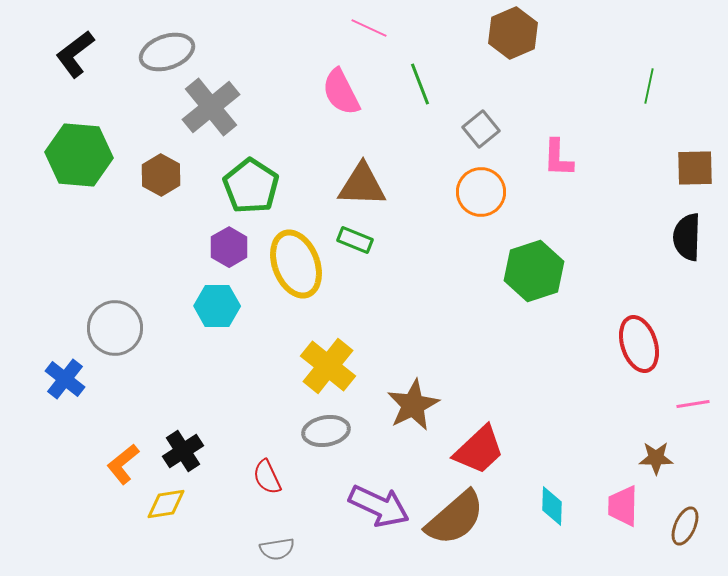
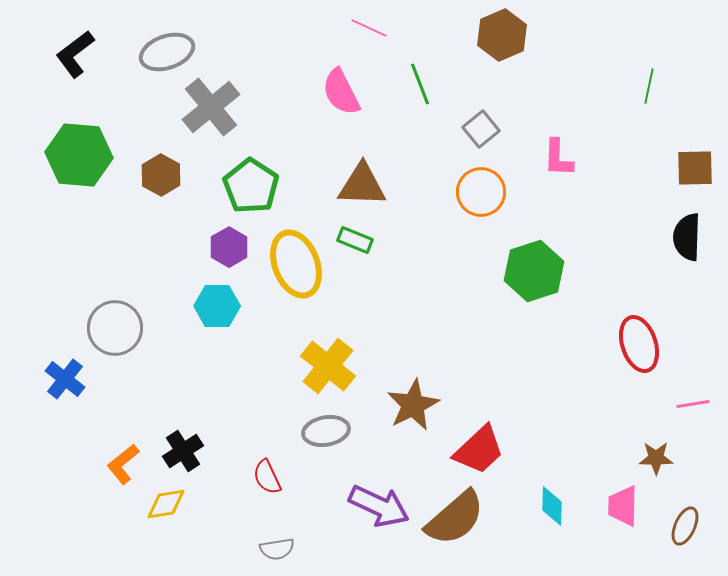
brown hexagon at (513, 33): moved 11 px left, 2 px down
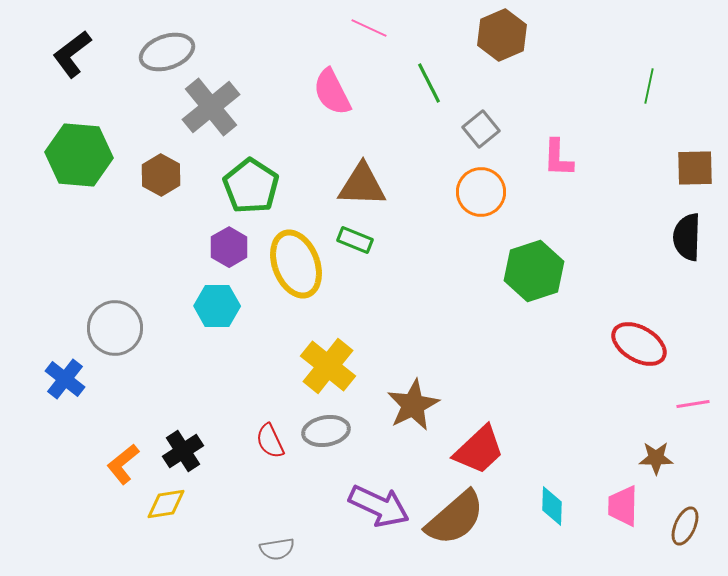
black L-shape at (75, 54): moved 3 px left
green line at (420, 84): moved 9 px right, 1 px up; rotated 6 degrees counterclockwise
pink semicircle at (341, 92): moved 9 px left
red ellipse at (639, 344): rotated 42 degrees counterclockwise
red semicircle at (267, 477): moved 3 px right, 36 px up
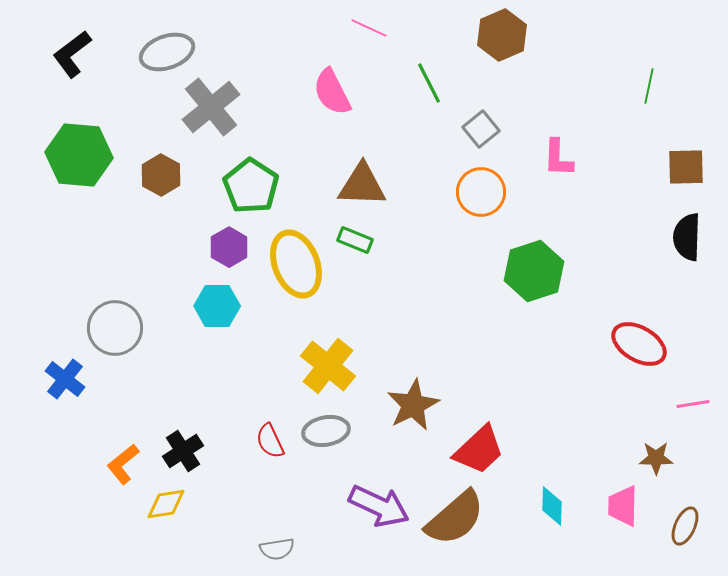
brown square at (695, 168): moved 9 px left, 1 px up
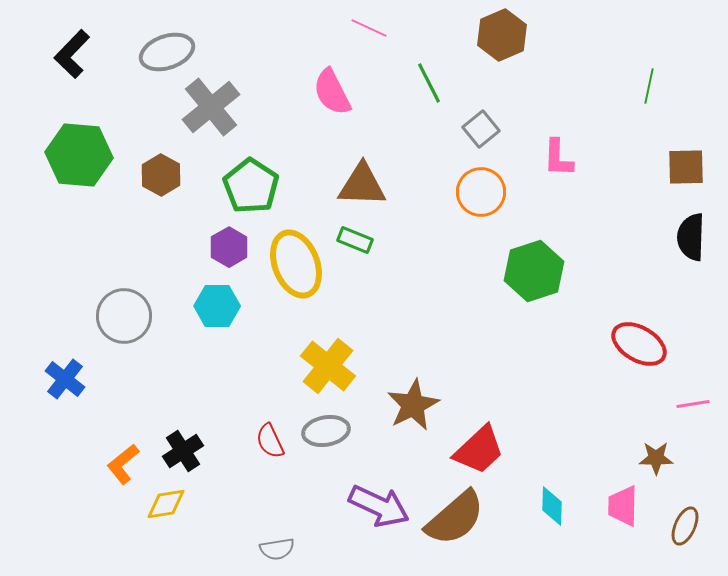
black L-shape at (72, 54): rotated 9 degrees counterclockwise
black semicircle at (687, 237): moved 4 px right
gray circle at (115, 328): moved 9 px right, 12 px up
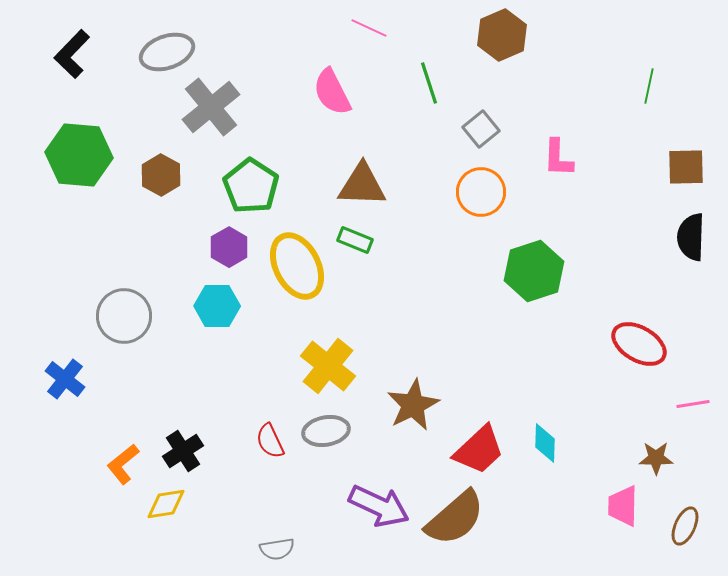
green line at (429, 83): rotated 9 degrees clockwise
yellow ellipse at (296, 264): moved 1 px right, 2 px down; rotated 6 degrees counterclockwise
cyan diamond at (552, 506): moved 7 px left, 63 px up
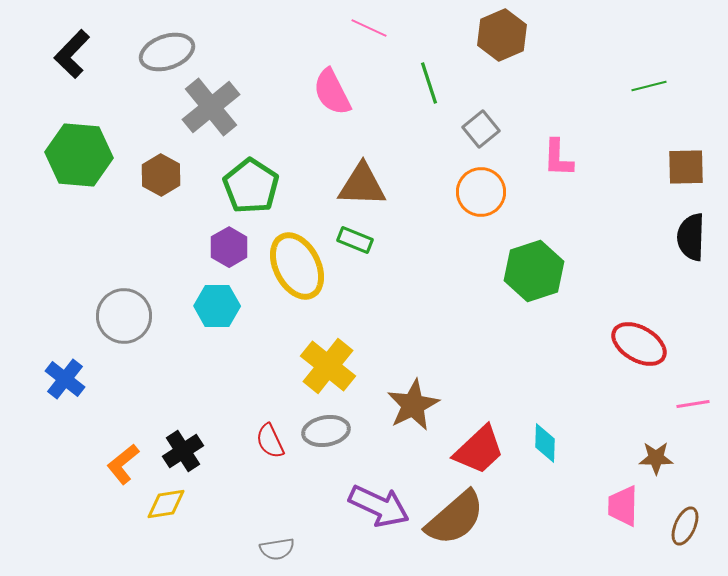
green line at (649, 86): rotated 64 degrees clockwise
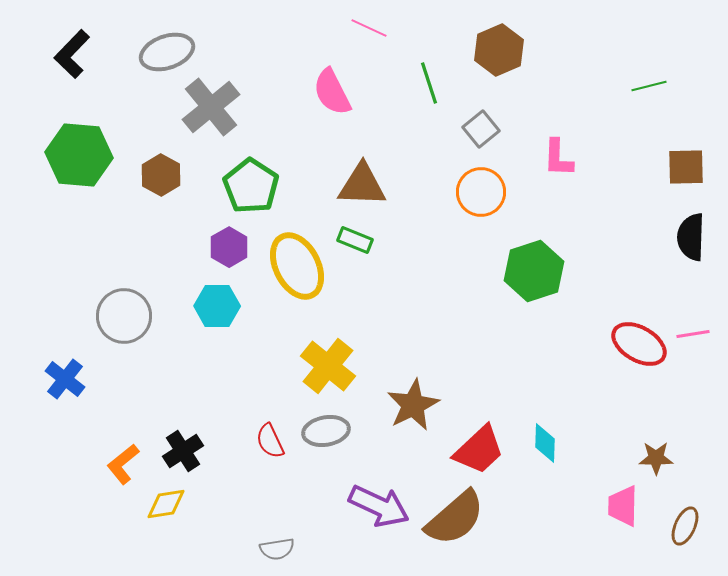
brown hexagon at (502, 35): moved 3 px left, 15 px down
pink line at (693, 404): moved 70 px up
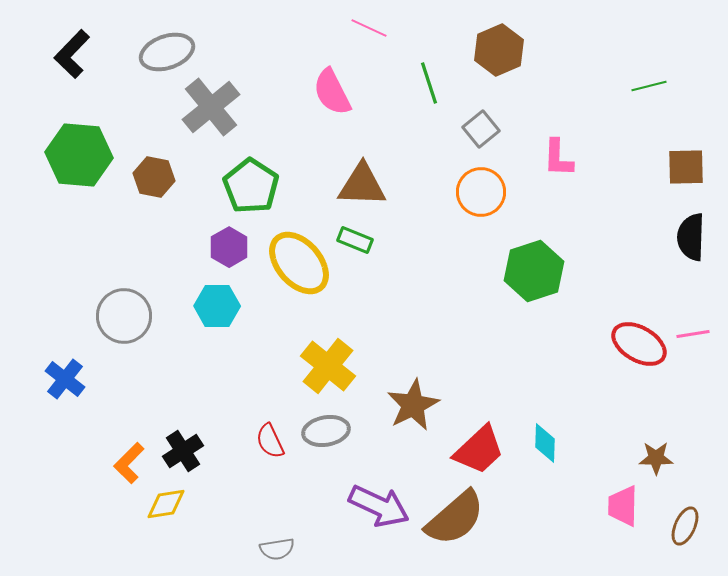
brown hexagon at (161, 175): moved 7 px left, 2 px down; rotated 18 degrees counterclockwise
yellow ellipse at (297, 266): moved 2 px right, 3 px up; rotated 14 degrees counterclockwise
orange L-shape at (123, 464): moved 6 px right, 1 px up; rotated 6 degrees counterclockwise
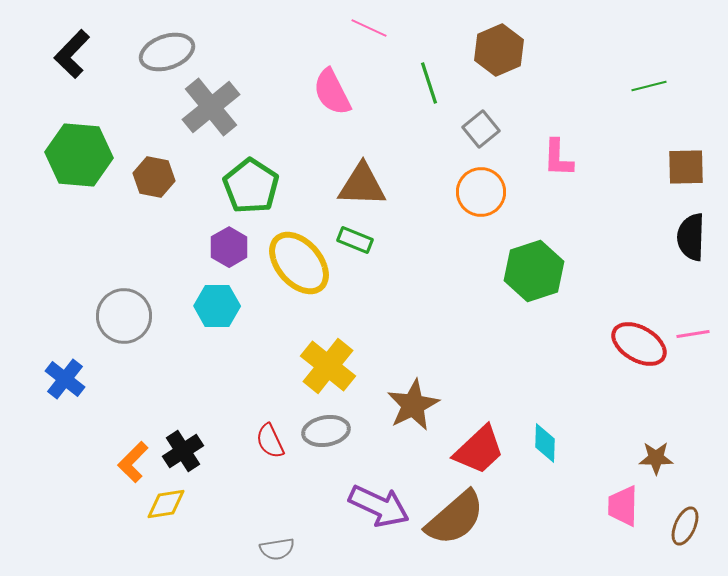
orange L-shape at (129, 463): moved 4 px right, 1 px up
